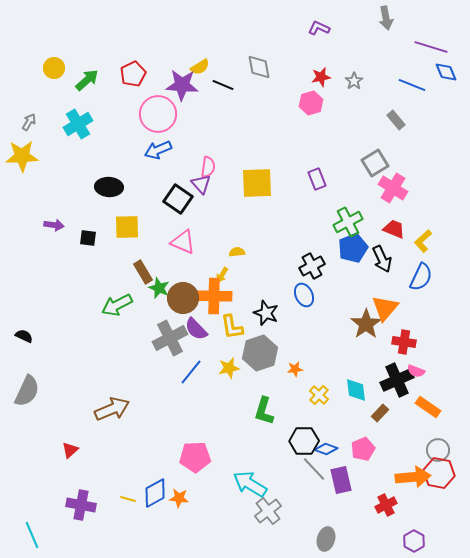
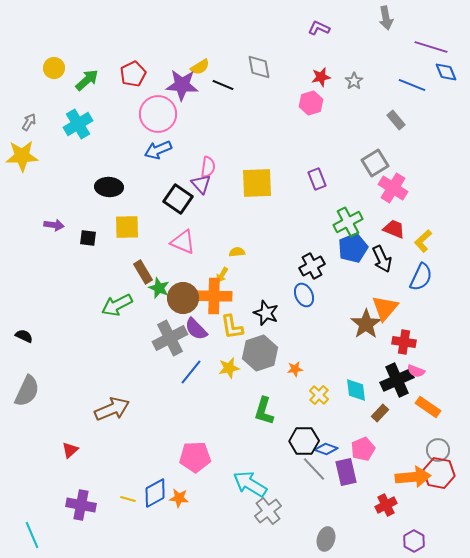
purple rectangle at (341, 480): moved 5 px right, 8 px up
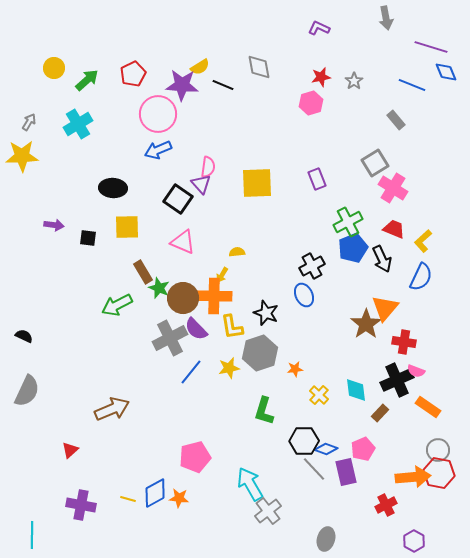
black ellipse at (109, 187): moved 4 px right, 1 px down
pink pentagon at (195, 457): rotated 12 degrees counterclockwise
cyan arrow at (250, 484): rotated 28 degrees clockwise
cyan line at (32, 535): rotated 24 degrees clockwise
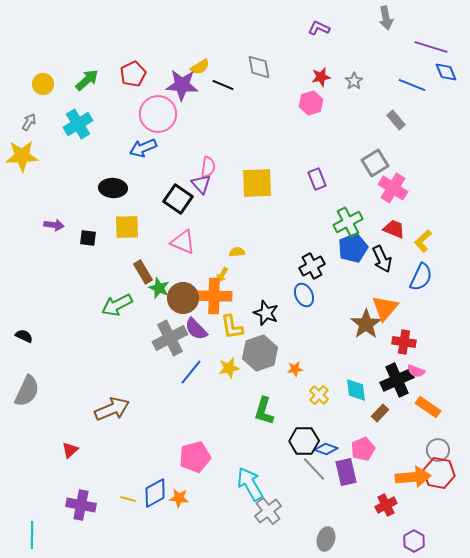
yellow circle at (54, 68): moved 11 px left, 16 px down
blue arrow at (158, 150): moved 15 px left, 2 px up
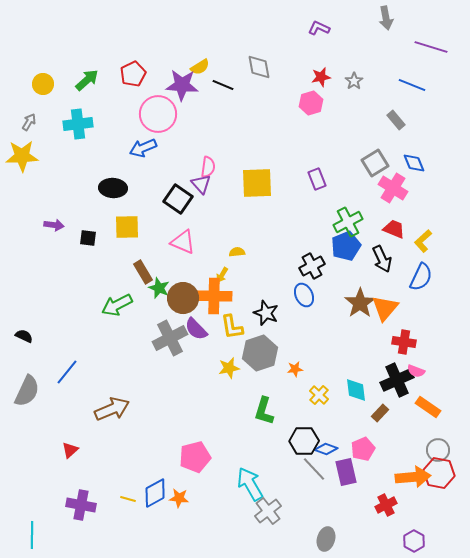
blue diamond at (446, 72): moved 32 px left, 91 px down
cyan cross at (78, 124): rotated 24 degrees clockwise
blue pentagon at (353, 248): moved 7 px left, 2 px up
brown star at (366, 324): moved 6 px left, 21 px up
blue line at (191, 372): moved 124 px left
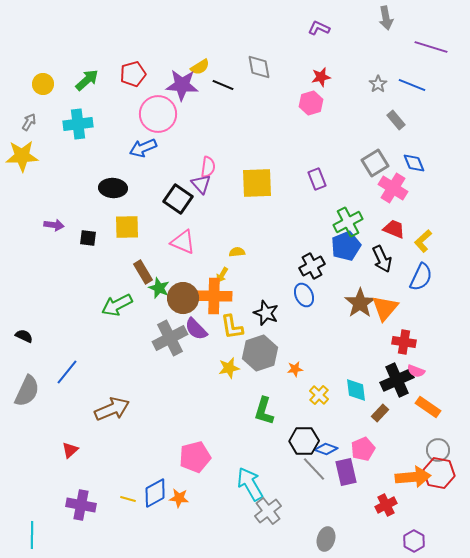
red pentagon at (133, 74): rotated 10 degrees clockwise
gray star at (354, 81): moved 24 px right, 3 px down
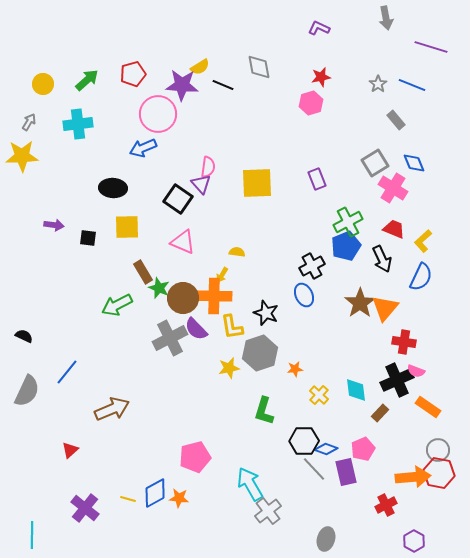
yellow semicircle at (237, 252): rotated 14 degrees clockwise
purple cross at (81, 505): moved 4 px right, 3 px down; rotated 28 degrees clockwise
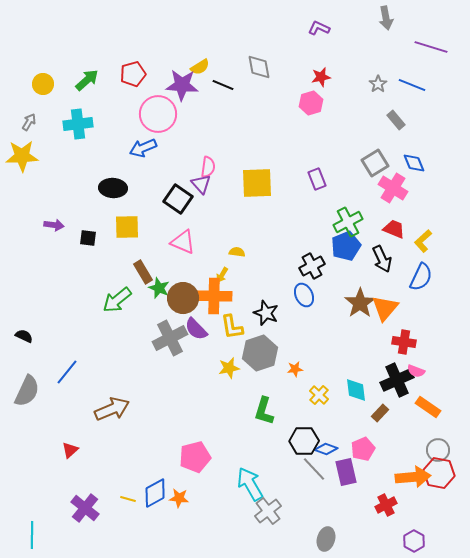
green arrow at (117, 305): moved 5 px up; rotated 12 degrees counterclockwise
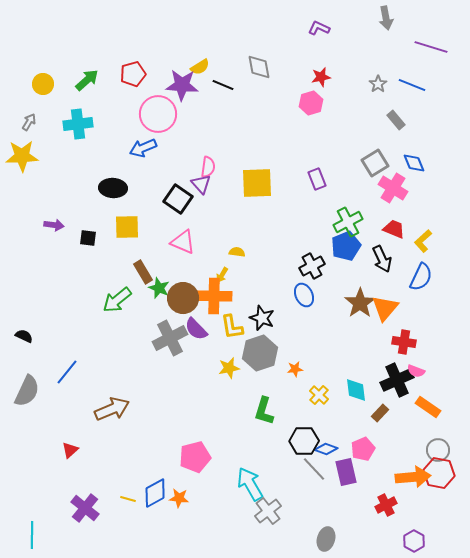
black star at (266, 313): moved 4 px left, 5 px down
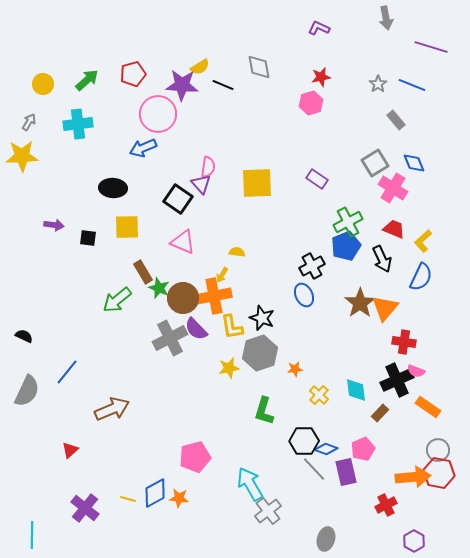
purple rectangle at (317, 179): rotated 35 degrees counterclockwise
orange cross at (214, 296): rotated 12 degrees counterclockwise
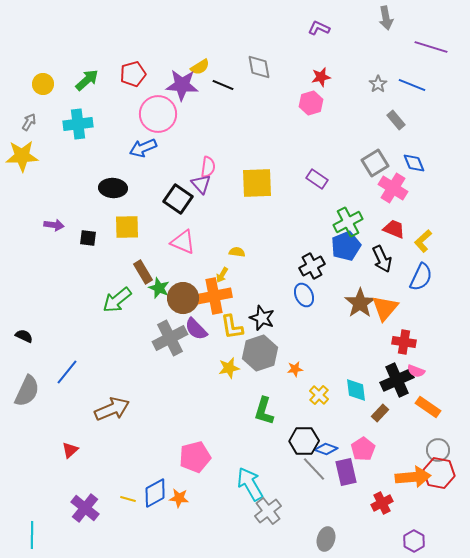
pink pentagon at (363, 449): rotated 10 degrees counterclockwise
red cross at (386, 505): moved 4 px left, 2 px up
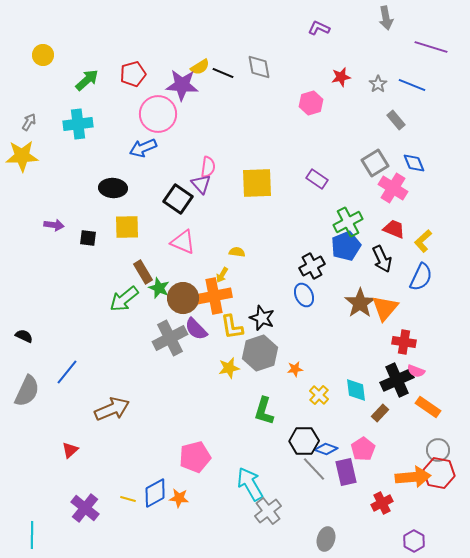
red star at (321, 77): moved 20 px right
yellow circle at (43, 84): moved 29 px up
black line at (223, 85): moved 12 px up
green arrow at (117, 300): moved 7 px right, 1 px up
